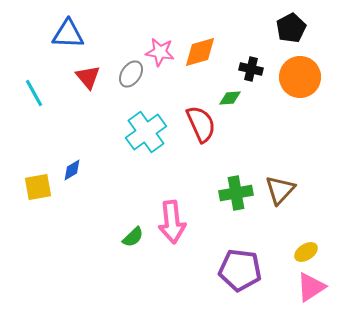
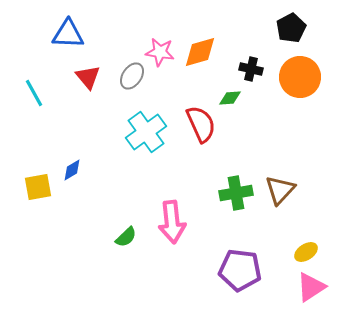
gray ellipse: moved 1 px right, 2 px down
green semicircle: moved 7 px left
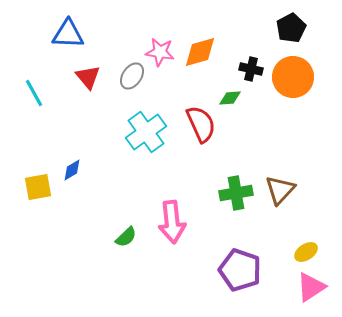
orange circle: moved 7 px left
purple pentagon: rotated 12 degrees clockwise
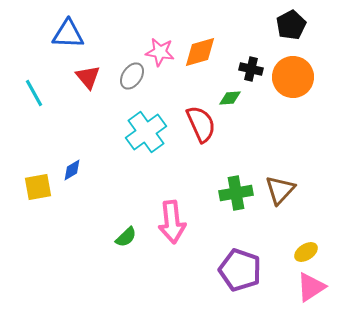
black pentagon: moved 3 px up
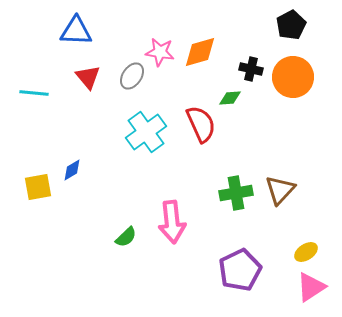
blue triangle: moved 8 px right, 3 px up
cyan line: rotated 56 degrees counterclockwise
purple pentagon: rotated 27 degrees clockwise
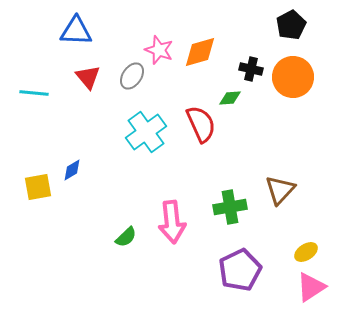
pink star: moved 1 px left, 2 px up; rotated 12 degrees clockwise
green cross: moved 6 px left, 14 px down
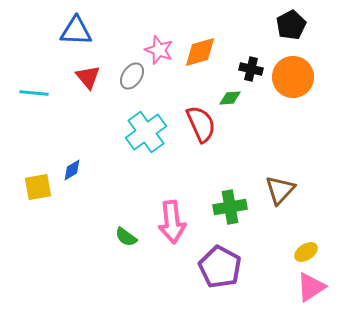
green semicircle: rotated 80 degrees clockwise
purple pentagon: moved 20 px left, 3 px up; rotated 18 degrees counterclockwise
